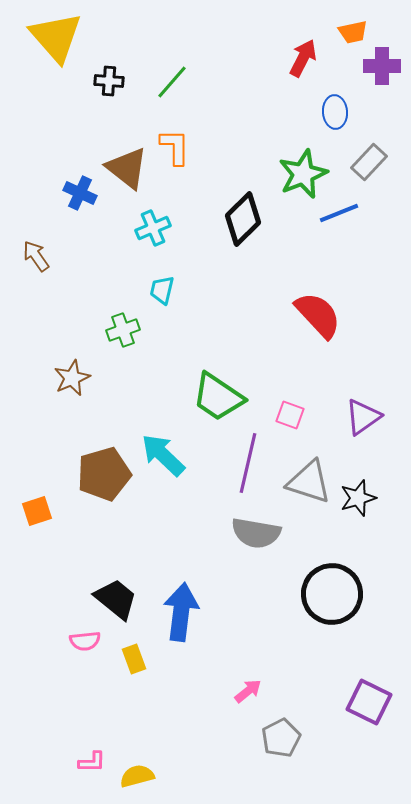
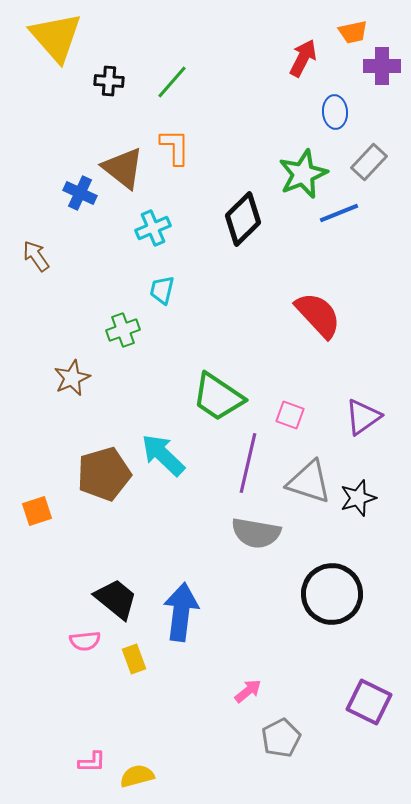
brown triangle: moved 4 px left
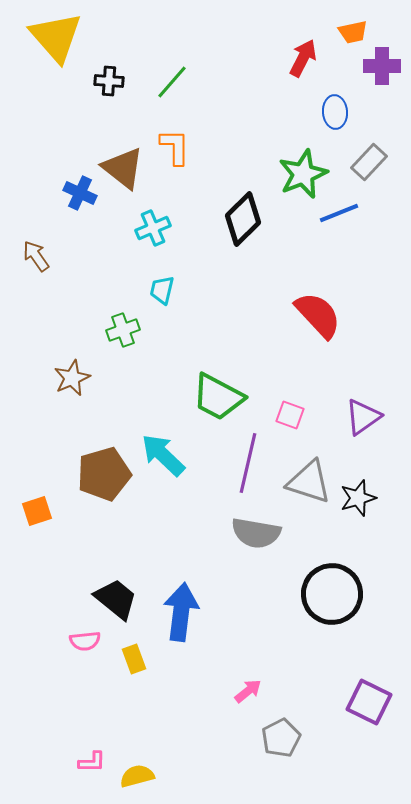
green trapezoid: rotated 6 degrees counterclockwise
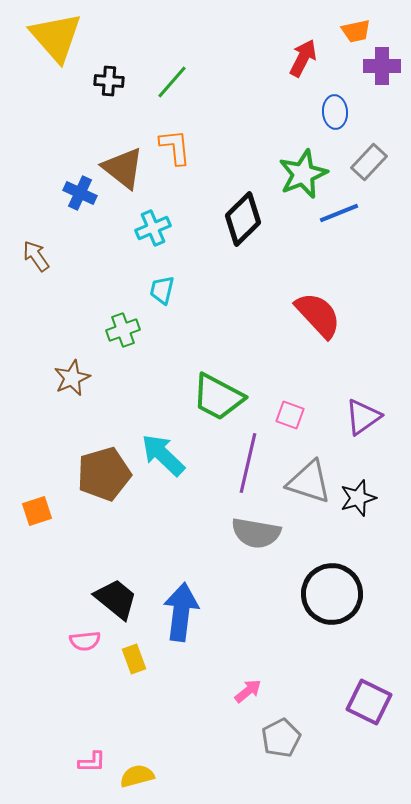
orange trapezoid: moved 3 px right, 1 px up
orange L-shape: rotated 6 degrees counterclockwise
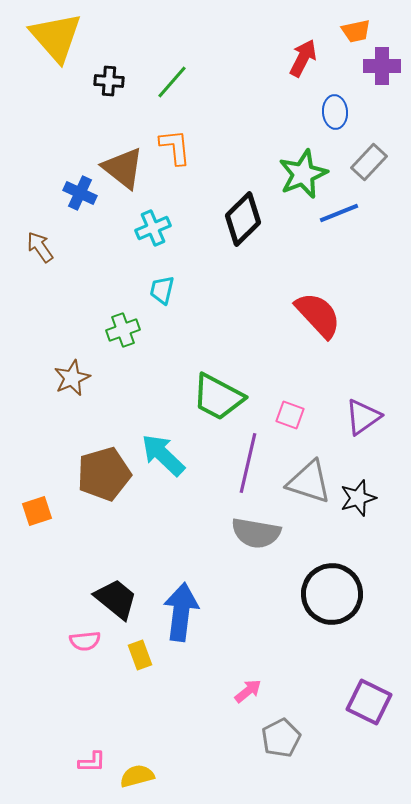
brown arrow: moved 4 px right, 9 px up
yellow rectangle: moved 6 px right, 4 px up
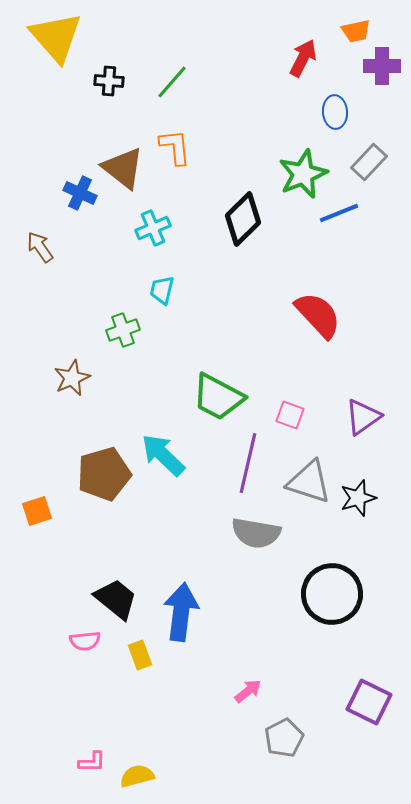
gray pentagon: moved 3 px right
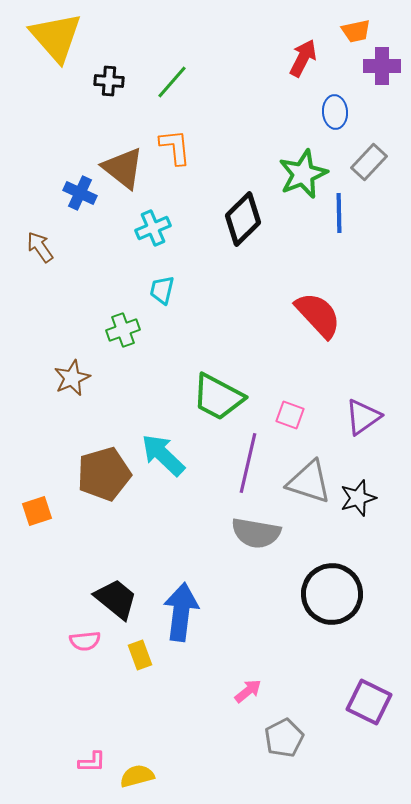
blue line: rotated 69 degrees counterclockwise
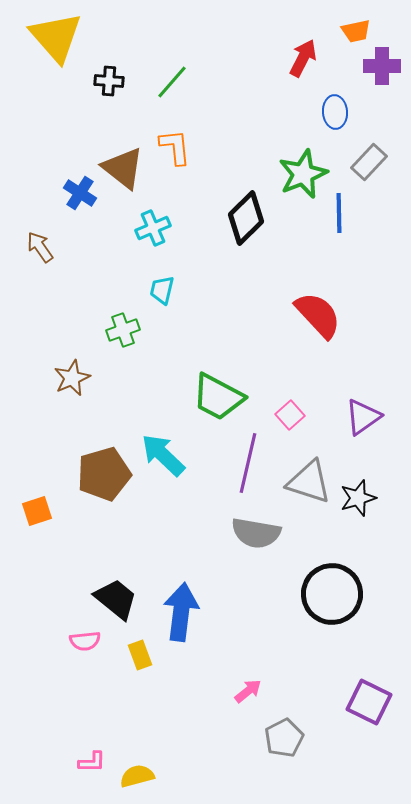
blue cross: rotated 8 degrees clockwise
black diamond: moved 3 px right, 1 px up
pink square: rotated 28 degrees clockwise
